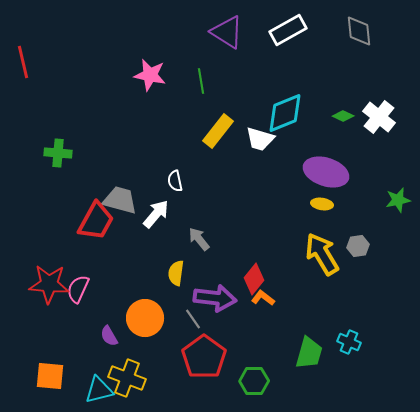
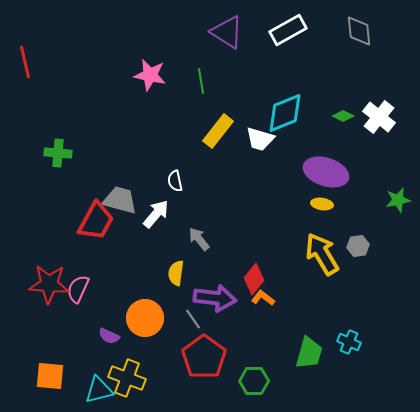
red line: moved 2 px right
purple semicircle: rotated 35 degrees counterclockwise
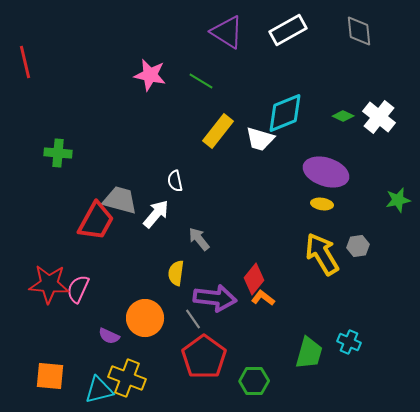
green line: rotated 50 degrees counterclockwise
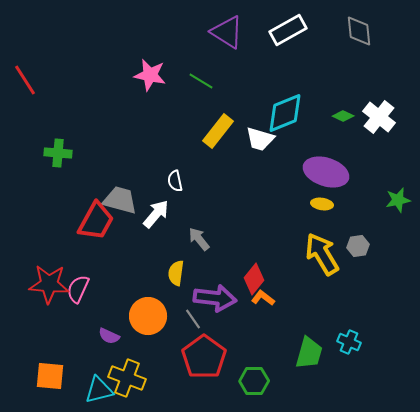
red line: moved 18 px down; rotated 20 degrees counterclockwise
orange circle: moved 3 px right, 2 px up
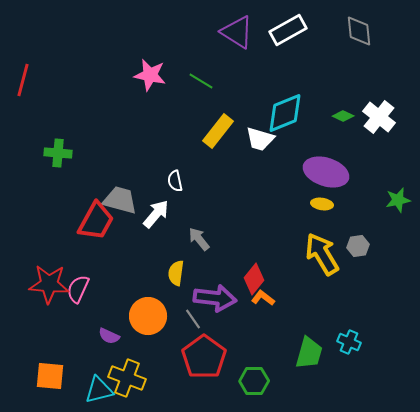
purple triangle: moved 10 px right
red line: moved 2 px left; rotated 48 degrees clockwise
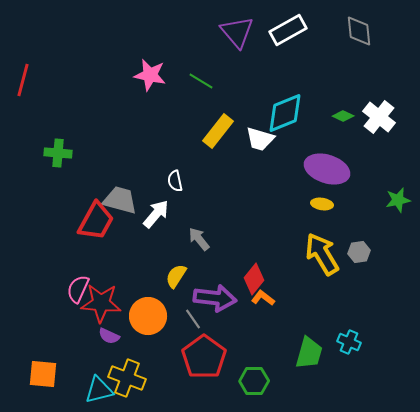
purple triangle: rotated 18 degrees clockwise
purple ellipse: moved 1 px right, 3 px up
gray hexagon: moved 1 px right, 6 px down
yellow semicircle: moved 3 px down; rotated 25 degrees clockwise
red star: moved 52 px right, 19 px down
orange square: moved 7 px left, 2 px up
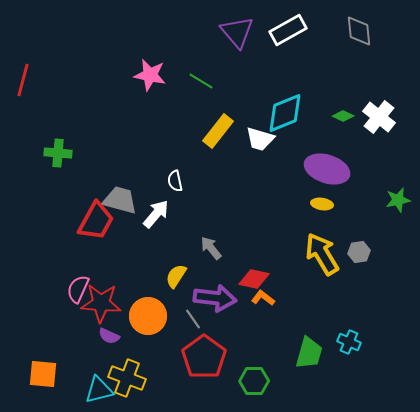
gray arrow: moved 12 px right, 9 px down
red diamond: rotated 64 degrees clockwise
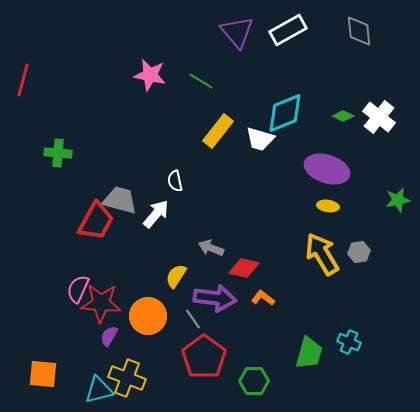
yellow ellipse: moved 6 px right, 2 px down
gray arrow: rotated 30 degrees counterclockwise
red diamond: moved 10 px left, 11 px up
purple semicircle: rotated 95 degrees clockwise
